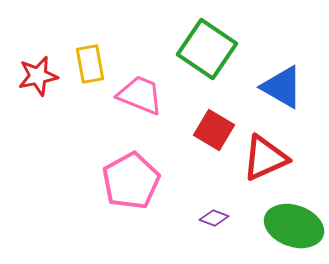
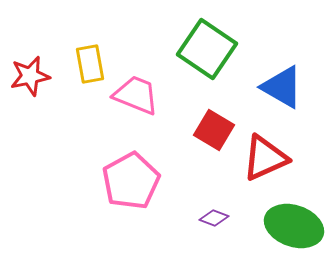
red star: moved 8 px left
pink trapezoid: moved 4 px left
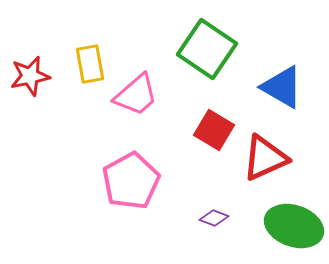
pink trapezoid: rotated 117 degrees clockwise
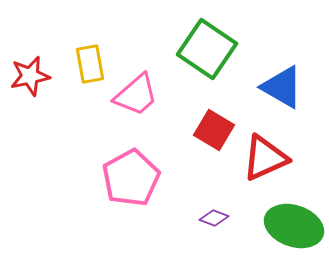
pink pentagon: moved 3 px up
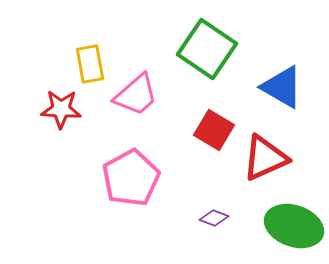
red star: moved 31 px right, 33 px down; rotated 15 degrees clockwise
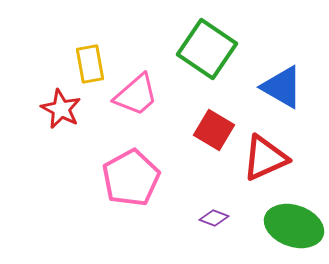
red star: rotated 24 degrees clockwise
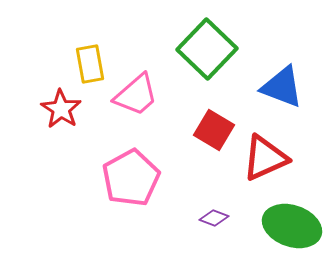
green square: rotated 10 degrees clockwise
blue triangle: rotated 9 degrees counterclockwise
red star: rotated 6 degrees clockwise
green ellipse: moved 2 px left
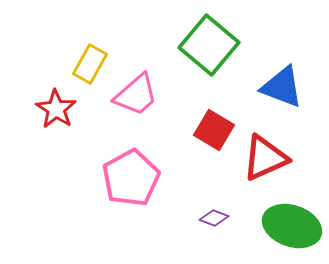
green square: moved 2 px right, 4 px up; rotated 4 degrees counterclockwise
yellow rectangle: rotated 39 degrees clockwise
red star: moved 5 px left
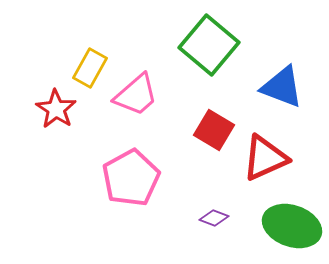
yellow rectangle: moved 4 px down
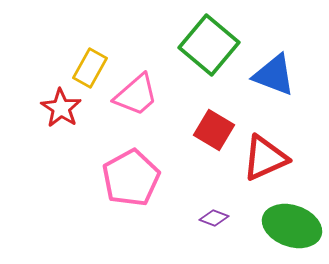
blue triangle: moved 8 px left, 12 px up
red star: moved 5 px right, 1 px up
